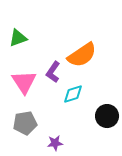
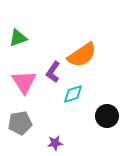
gray pentagon: moved 5 px left
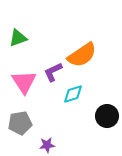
purple L-shape: rotated 30 degrees clockwise
purple star: moved 8 px left, 2 px down
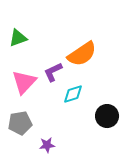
orange semicircle: moved 1 px up
pink triangle: rotated 16 degrees clockwise
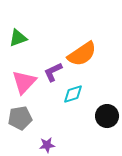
gray pentagon: moved 5 px up
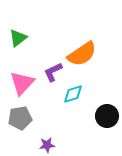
green triangle: rotated 18 degrees counterclockwise
pink triangle: moved 2 px left, 1 px down
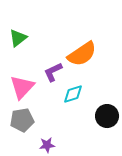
pink triangle: moved 4 px down
gray pentagon: moved 2 px right, 2 px down
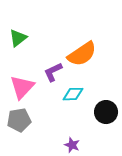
cyan diamond: rotated 15 degrees clockwise
black circle: moved 1 px left, 4 px up
gray pentagon: moved 3 px left
purple star: moved 25 px right; rotated 28 degrees clockwise
